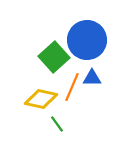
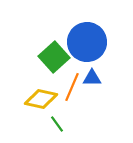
blue circle: moved 2 px down
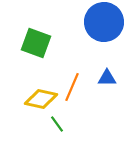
blue circle: moved 17 px right, 20 px up
green square: moved 18 px left, 14 px up; rotated 28 degrees counterclockwise
blue triangle: moved 15 px right
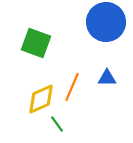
blue circle: moved 2 px right
yellow diamond: rotated 36 degrees counterclockwise
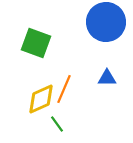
orange line: moved 8 px left, 2 px down
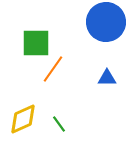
green square: rotated 20 degrees counterclockwise
orange line: moved 11 px left, 20 px up; rotated 12 degrees clockwise
yellow diamond: moved 18 px left, 20 px down
green line: moved 2 px right
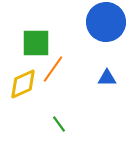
yellow diamond: moved 35 px up
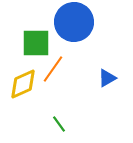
blue circle: moved 32 px left
blue triangle: rotated 30 degrees counterclockwise
